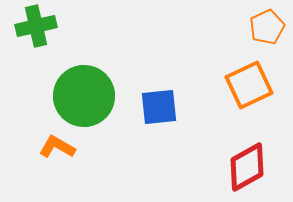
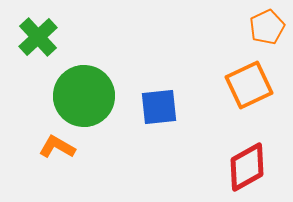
green cross: moved 2 px right, 11 px down; rotated 30 degrees counterclockwise
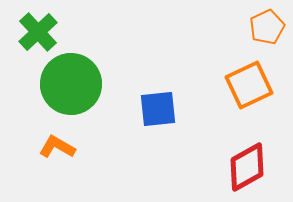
green cross: moved 5 px up
green circle: moved 13 px left, 12 px up
blue square: moved 1 px left, 2 px down
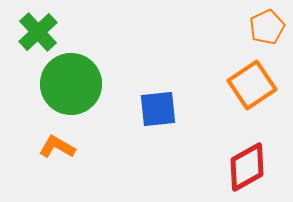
orange square: moved 3 px right; rotated 9 degrees counterclockwise
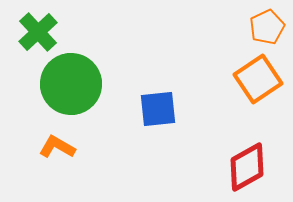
orange square: moved 6 px right, 6 px up
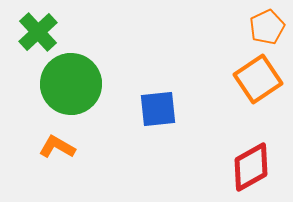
red diamond: moved 4 px right
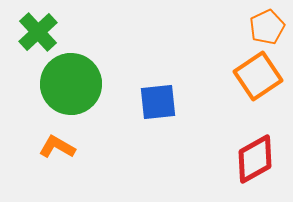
orange square: moved 3 px up
blue square: moved 7 px up
red diamond: moved 4 px right, 8 px up
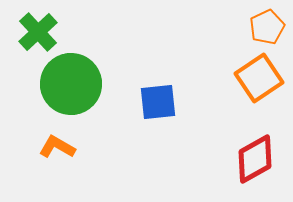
orange square: moved 1 px right, 2 px down
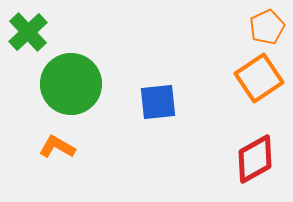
green cross: moved 10 px left
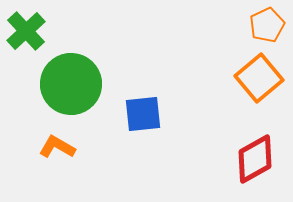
orange pentagon: moved 2 px up
green cross: moved 2 px left, 1 px up
orange square: rotated 6 degrees counterclockwise
blue square: moved 15 px left, 12 px down
